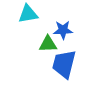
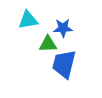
cyan triangle: moved 6 px down
blue star: moved 2 px up
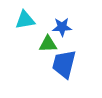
cyan triangle: moved 3 px left
blue star: moved 1 px left, 1 px up
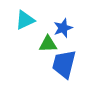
cyan triangle: rotated 15 degrees counterclockwise
blue star: moved 1 px right, 1 px down; rotated 18 degrees counterclockwise
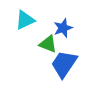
green triangle: rotated 24 degrees clockwise
blue trapezoid: rotated 20 degrees clockwise
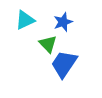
blue star: moved 6 px up
green triangle: rotated 24 degrees clockwise
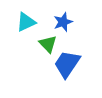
cyan triangle: moved 1 px right, 2 px down
blue trapezoid: moved 3 px right
